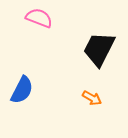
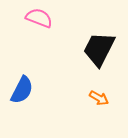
orange arrow: moved 7 px right
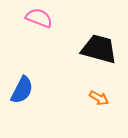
black trapezoid: rotated 78 degrees clockwise
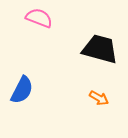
black trapezoid: moved 1 px right
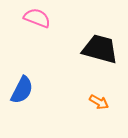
pink semicircle: moved 2 px left
orange arrow: moved 4 px down
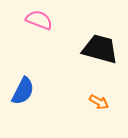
pink semicircle: moved 2 px right, 2 px down
blue semicircle: moved 1 px right, 1 px down
